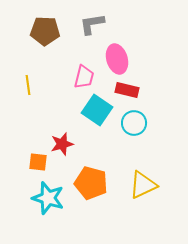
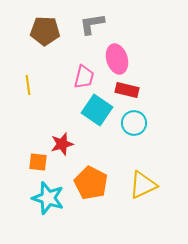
orange pentagon: rotated 12 degrees clockwise
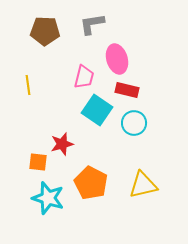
yellow triangle: rotated 12 degrees clockwise
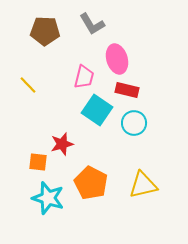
gray L-shape: rotated 112 degrees counterclockwise
yellow line: rotated 36 degrees counterclockwise
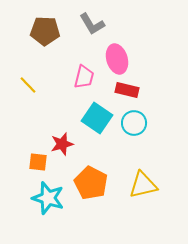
cyan square: moved 8 px down
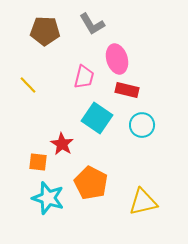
cyan circle: moved 8 px right, 2 px down
red star: rotated 25 degrees counterclockwise
yellow triangle: moved 17 px down
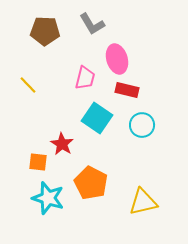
pink trapezoid: moved 1 px right, 1 px down
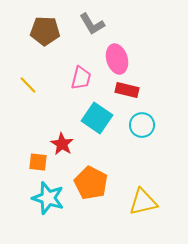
pink trapezoid: moved 4 px left
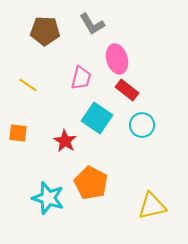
yellow line: rotated 12 degrees counterclockwise
red rectangle: rotated 25 degrees clockwise
red star: moved 3 px right, 3 px up
orange square: moved 20 px left, 29 px up
yellow triangle: moved 9 px right, 4 px down
